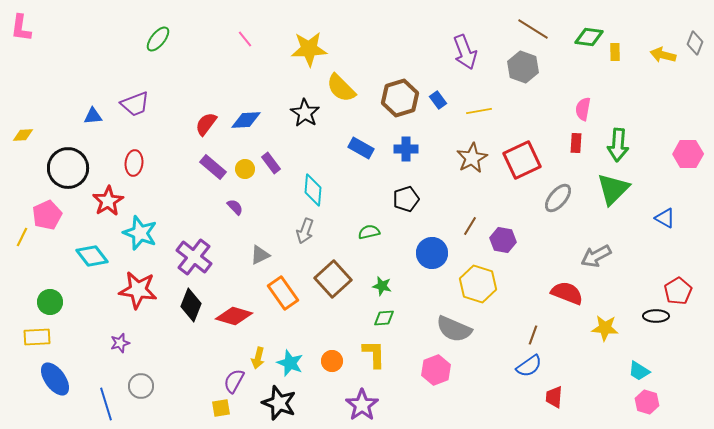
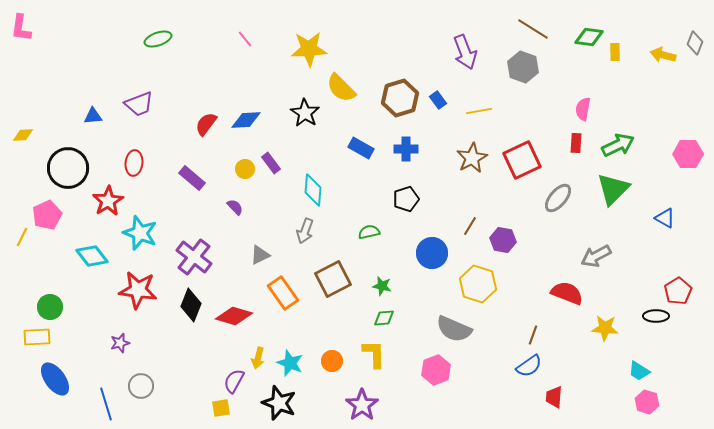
green ellipse at (158, 39): rotated 32 degrees clockwise
purple trapezoid at (135, 104): moved 4 px right
green arrow at (618, 145): rotated 120 degrees counterclockwise
purple rectangle at (213, 167): moved 21 px left, 11 px down
brown square at (333, 279): rotated 15 degrees clockwise
green circle at (50, 302): moved 5 px down
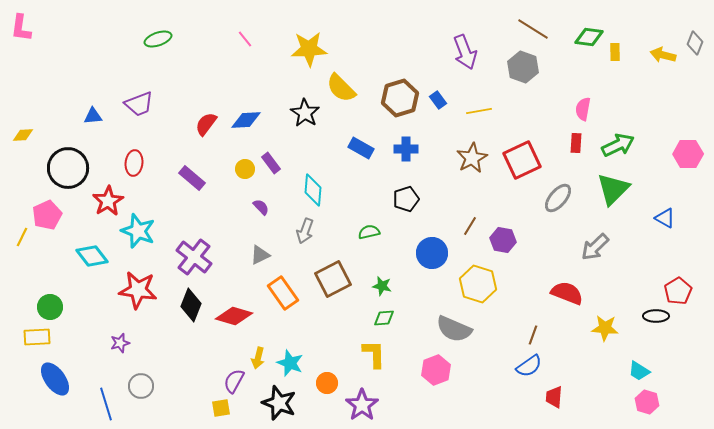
purple semicircle at (235, 207): moved 26 px right
cyan star at (140, 233): moved 2 px left, 2 px up
gray arrow at (596, 256): moved 1 px left, 9 px up; rotated 16 degrees counterclockwise
orange circle at (332, 361): moved 5 px left, 22 px down
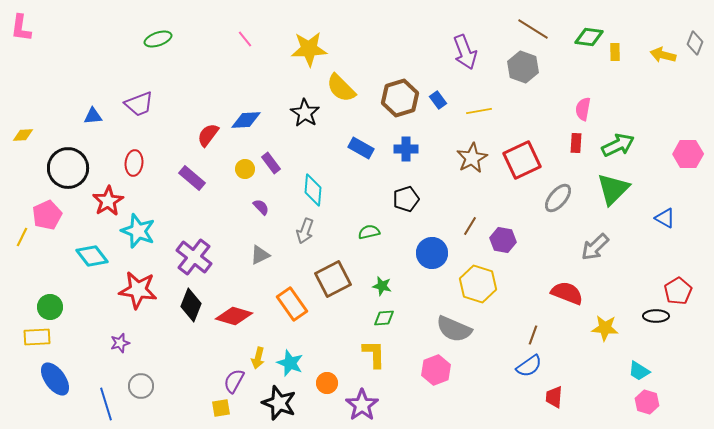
red semicircle at (206, 124): moved 2 px right, 11 px down
orange rectangle at (283, 293): moved 9 px right, 11 px down
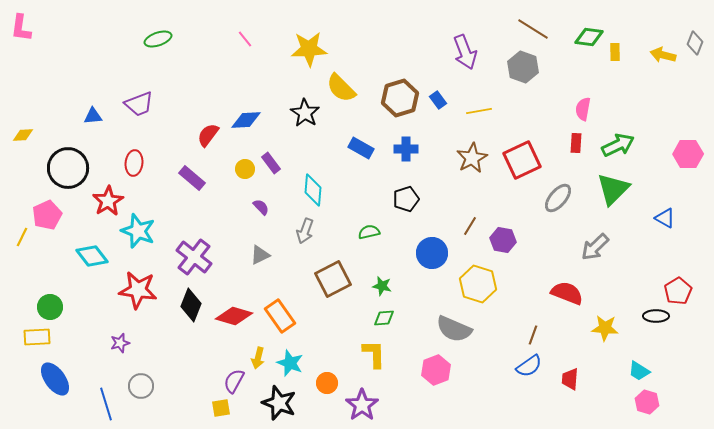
orange rectangle at (292, 304): moved 12 px left, 12 px down
red trapezoid at (554, 397): moved 16 px right, 18 px up
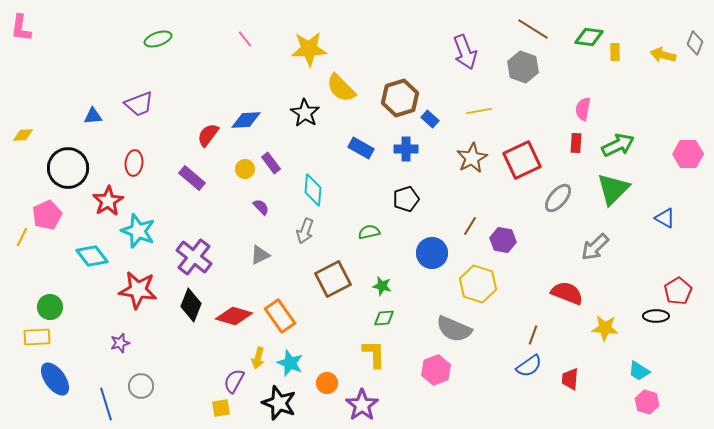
blue rectangle at (438, 100): moved 8 px left, 19 px down; rotated 12 degrees counterclockwise
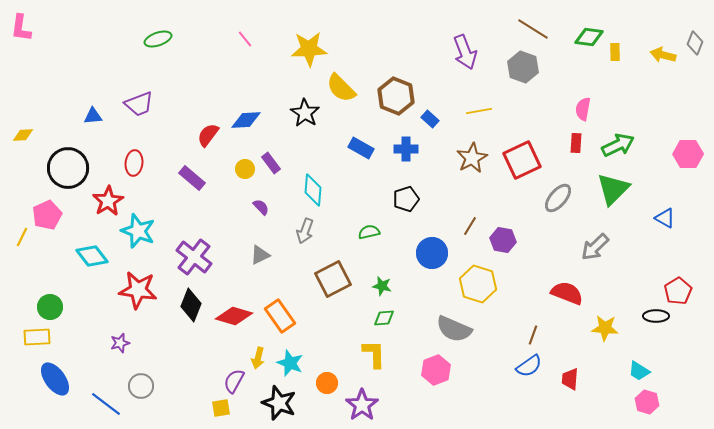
brown hexagon at (400, 98): moved 4 px left, 2 px up; rotated 21 degrees counterclockwise
blue line at (106, 404): rotated 36 degrees counterclockwise
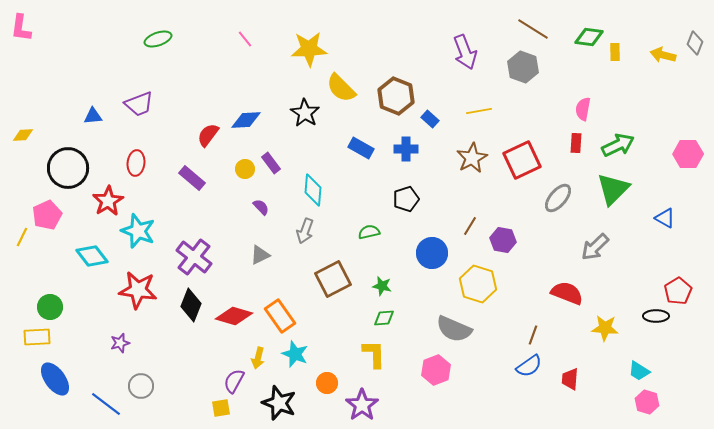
red ellipse at (134, 163): moved 2 px right
cyan star at (290, 363): moved 5 px right, 9 px up
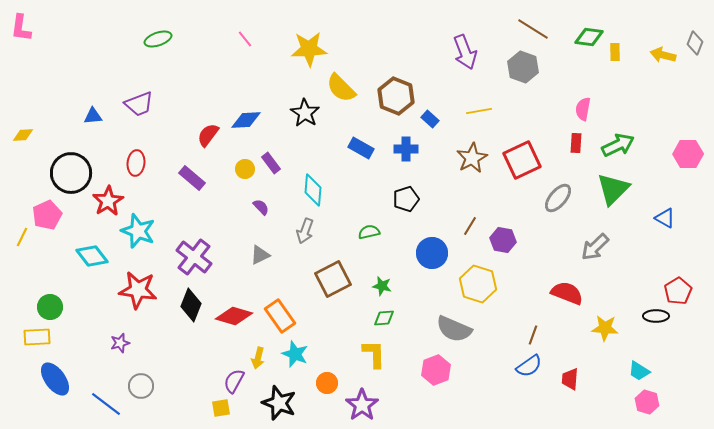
black circle at (68, 168): moved 3 px right, 5 px down
